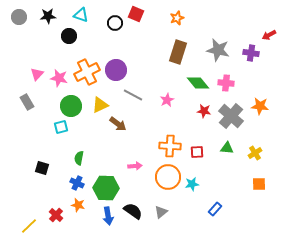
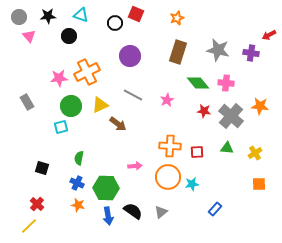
purple circle at (116, 70): moved 14 px right, 14 px up
pink triangle at (37, 74): moved 8 px left, 38 px up; rotated 24 degrees counterclockwise
pink star at (59, 78): rotated 18 degrees counterclockwise
red cross at (56, 215): moved 19 px left, 11 px up
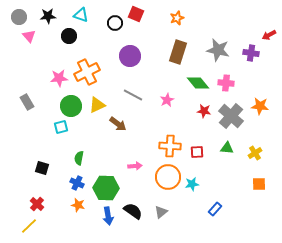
yellow triangle at (100, 105): moved 3 px left
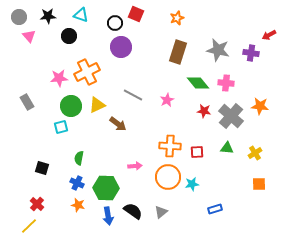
purple circle at (130, 56): moved 9 px left, 9 px up
blue rectangle at (215, 209): rotated 32 degrees clockwise
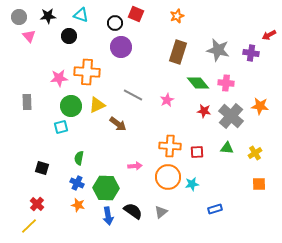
orange star at (177, 18): moved 2 px up
orange cross at (87, 72): rotated 30 degrees clockwise
gray rectangle at (27, 102): rotated 28 degrees clockwise
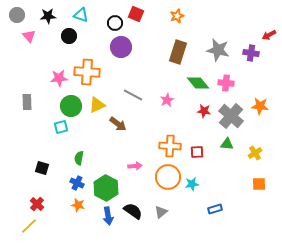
gray circle at (19, 17): moved 2 px left, 2 px up
green triangle at (227, 148): moved 4 px up
green hexagon at (106, 188): rotated 25 degrees clockwise
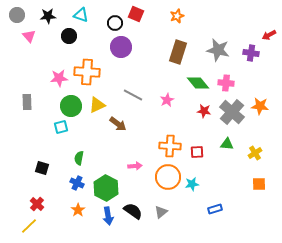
gray cross at (231, 116): moved 1 px right, 4 px up
orange star at (78, 205): moved 5 px down; rotated 24 degrees clockwise
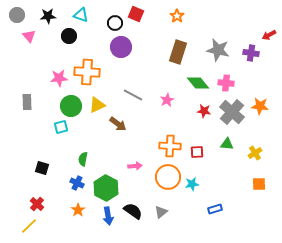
orange star at (177, 16): rotated 16 degrees counterclockwise
green semicircle at (79, 158): moved 4 px right, 1 px down
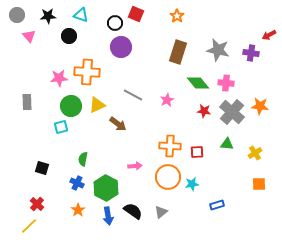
blue rectangle at (215, 209): moved 2 px right, 4 px up
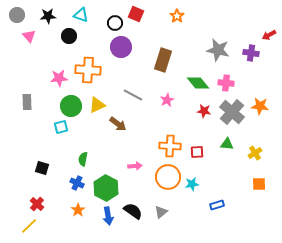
brown rectangle at (178, 52): moved 15 px left, 8 px down
orange cross at (87, 72): moved 1 px right, 2 px up
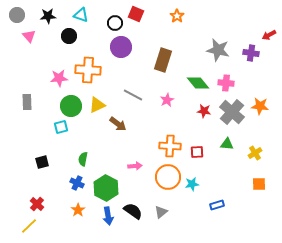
black square at (42, 168): moved 6 px up; rotated 32 degrees counterclockwise
